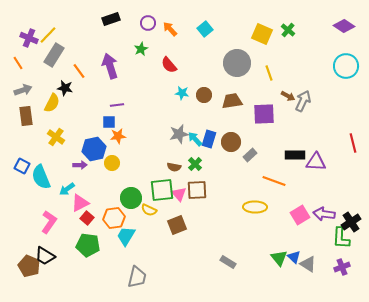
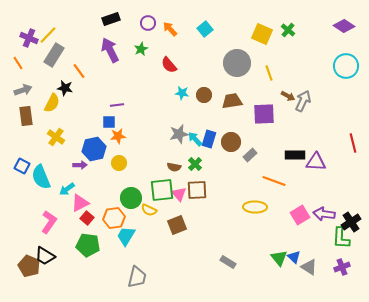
purple arrow at (110, 66): moved 16 px up; rotated 10 degrees counterclockwise
yellow circle at (112, 163): moved 7 px right
gray triangle at (308, 264): moved 1 px right, 3 px down
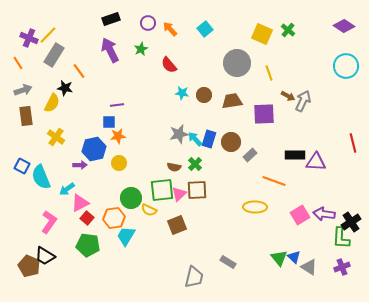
pink triangle at (179, 194): rotated 28 degrees clockwise
gray trapezoid at (137, 277): moved 57 px right
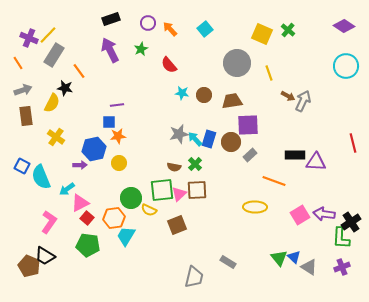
purple square at (264, 114): moved 16 px left, 11 px down
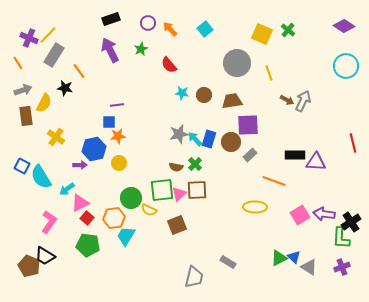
brown arrow at (288, 96): moved 1 px left, 4 px down
yellow semicircle at (52, 103): moved 8 px left
brown semicircle at (174, 167): moved 2 px right
cyan semicircle at (41, 177): rotated 10 degrees counterclockwise
green triangle at (279, 258): rotated 42 degrees clockwise
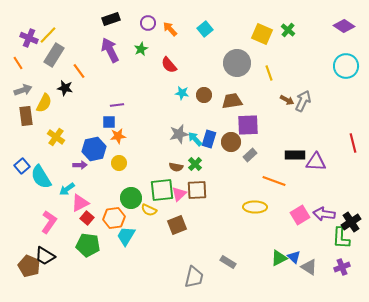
blue square at (22, 166): rotated 21 degrees clockwise
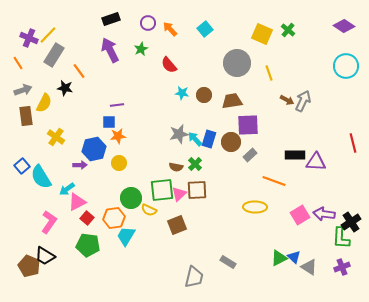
pink triangle at (80, 203): moved 3 px left, 1 px up
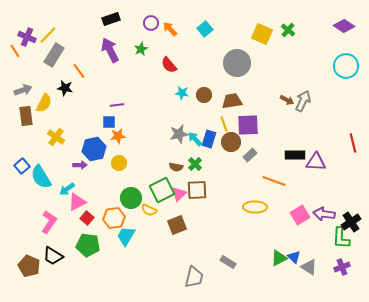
purple circle at (148, 23): moved 3 px right
purple cross at (29, 38): moved 2 px left, 1 px up
orange line at (18, 63): moved 3 px left, 12 px up
yellow line at (269, 73): moved 45 px left, 51 px down
green square at (162, 190): rotated 20 degrees counterclockwise
black trapezoid at (45, 256): moved 8 px right
